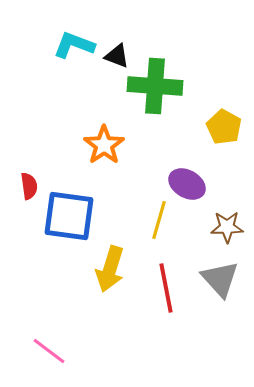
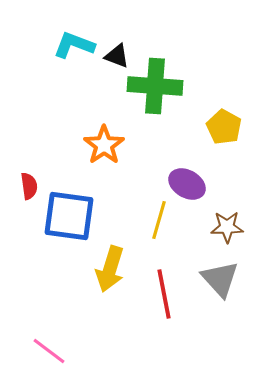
red line: moved 2 px left, 6 px down
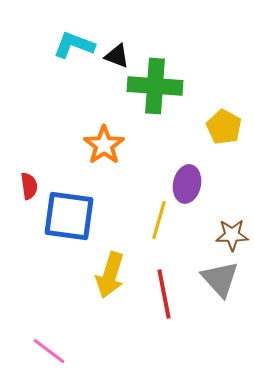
purple ellipse: rotated 72 degrees clockwise
brown star: moved 5 px right, 8 px down
yellow arrow: moved 6 px down
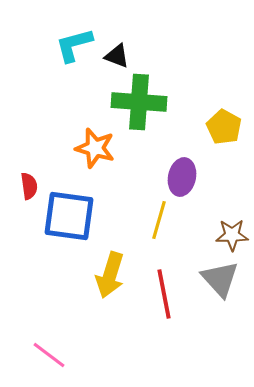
cyan L-shape: rotated 36 degrees counterclockwise
green cross: moved 16 px left, 16 px down
orange star: moved 9 px left, 3 px down; rotated 21 degrees counterclockwise
purple ellipse: moved 5 px left, 7 px up
pink line: moved 4 px down
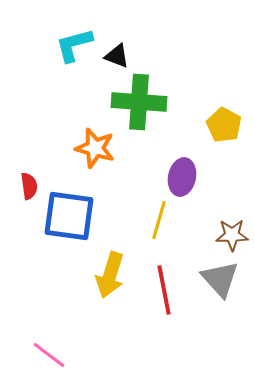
yellow pentagon: moved 2 px up
red line: moved 4 px up
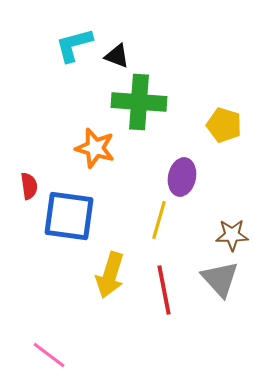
yellow pentagon: rotated 12 degrees counterclockwise
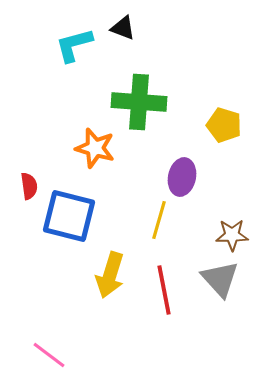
black triangle: moved 6 px right, 28 px up
blue square: rotated 6 degrees clockwise
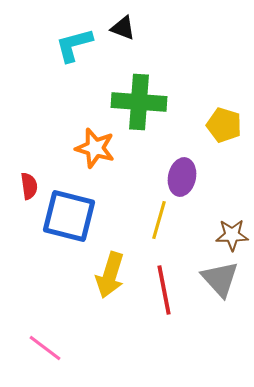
pink line: moved 4 px left, 7 px up
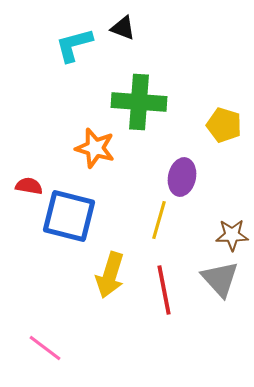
red semicircle: rotated 72 degrees counterclockwise
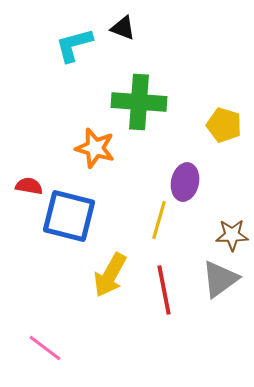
purple ellipse: moved 3 px right, 5 px down
yellow arrow: rotated 12 degrees clockwise
gray triangle: rotated 36 degrees clockwise
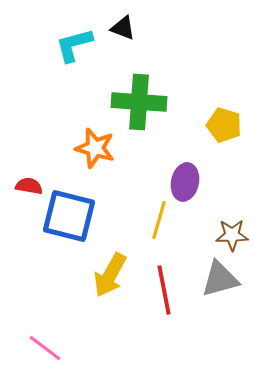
gray triangle: rotated 21 degrees clockwise
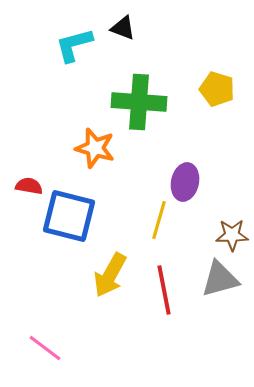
yellow pentagon: moved 7 px left, 36 px up
